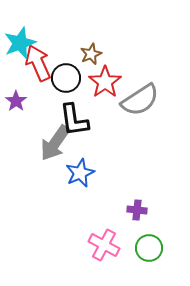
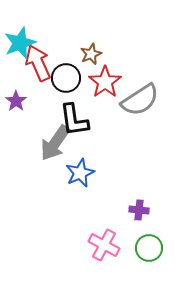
purple cross: moved 2 px right
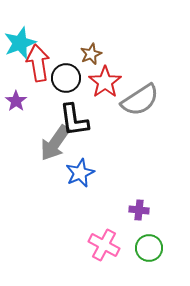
red arrow: rotated 15 degrees clockwise
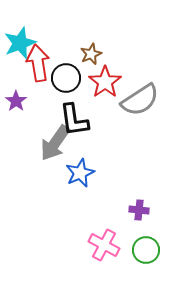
green circle: moved 3 px left, 2 px down
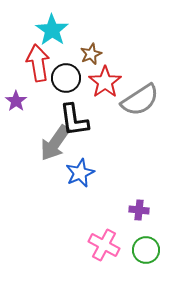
cyan star: moved 32 px right, 13 px up; rotated 16 degrees counterclockwise
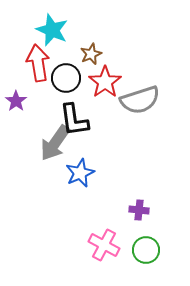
cyan star: rotated 12 degrees counterclockwise
gray semicircle: rotated 15 degrees clockwise
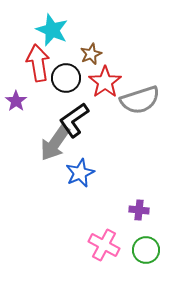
black L-shape: rotated 63 degrees clockwise
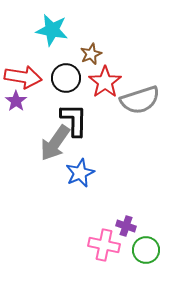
cyan star: rotated 12 degrees counterclockwise
red arrow: moved 15 px left, 14 px down; rotated 108 degrees clockwise
black L-shape: rotated 126 degrees clockwise
purple cross: moved 13 px left, 16 px down; rotated 12 degrees clockwise
pink cross: rotated 16 degrees counterclockwise
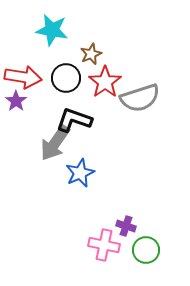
gray semicircle: moved 2 px up
black L-shape: rotated 72 degrees counterclockwise
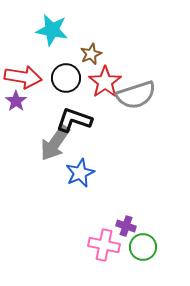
gray semicircle: moved 4 px left, 3 px up
green circle: moved 3 px left, 3 px up
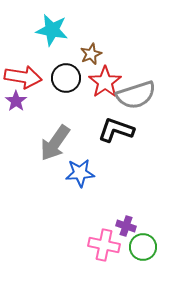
black L-shape: moved 42 px right, 10 px down
blue star: rotated 20 degrees clockwise
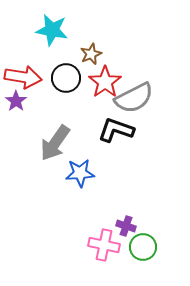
gray semicircle: moved 2 px left, 3 px down; rotated 9 degrees counterclockwise
